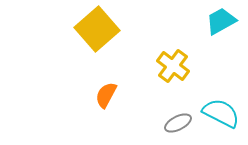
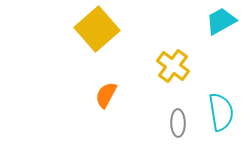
cyan semicircle: moved 1 px up; rotated 54 degrees clockwise
gray ellipse: rotated 64 degrees counterclockwise
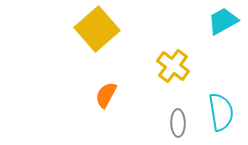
cyan trapezoid: moved 2 px right
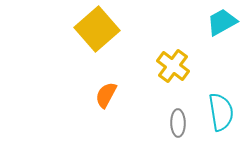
cyan trapezoid: moved 1 px left, 1 px down
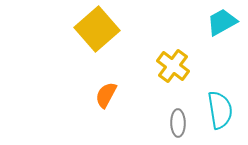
cyan semicircle: moved 1 px left, 2 px up
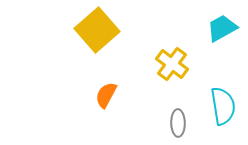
cyan trapezoid: moved 6 px down
yellow square: moved 1 px down
yellow cross: moved 1 px left, 2 px up
cyan semicircle: moved 3 px right, 4 px up
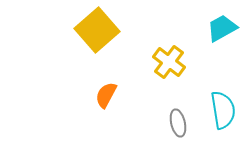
yellow cross: moved 3 px left, 2 px up
cyan semicircle: moved 4 px down
gray ellipse: rotated 12 degrees counterclockwise
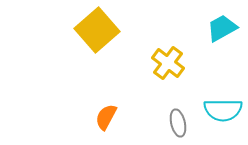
yellow cross: moved 1 px left, 1 px down
orange semicircle: moved 22 px down
cyan semicircle: rotated 99 degrees clockwise
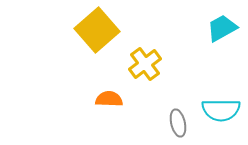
yellow cross: moved 23 px left, 1 px down; rotated 16 degrees clockwise
cyan semicircle: moved 2 px left
orange semicircle: moved 3 px right, 18 px up; rotated 64 degrees clockwise
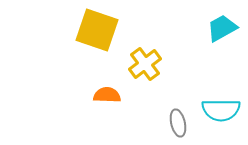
yellow square: rotated 30 degrees counterclockwise
orange semicircle: moved 2 px left, 4 px up
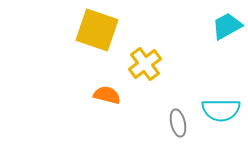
cyan trapezoid: moved 5 px right, 2 px up
orange semicircle: rotated 12 degrees clockwise
